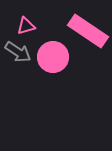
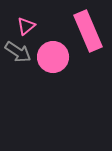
pink triangle: rotated 24 degrees counterclockwise
pink rectangle: rotated 33 degrees clockwise
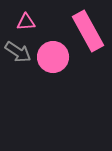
pink triangle: moved 4 px up; rotated 36 degrees clockwise
pink rectangle: rotated 6 degrees counterclockwise
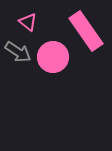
pink triangle: moved 2 px right; rotated 42 degrees clockwise
pink rectangle: moved 2 px left; rotated 6 degrees counterclockwise
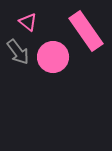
gray arrow: rotated 20 degrees clockwise
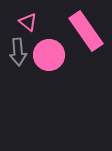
gray arrow: rotated 32 degrees clockwise
pink circle: moved 4 px left, 2 px up
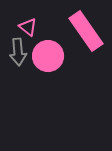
pink triangle: moved 5 px down
pink circle: moved 1 px left, 1 px down
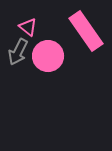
gray arrow: rotated 32 degrees clockwise
